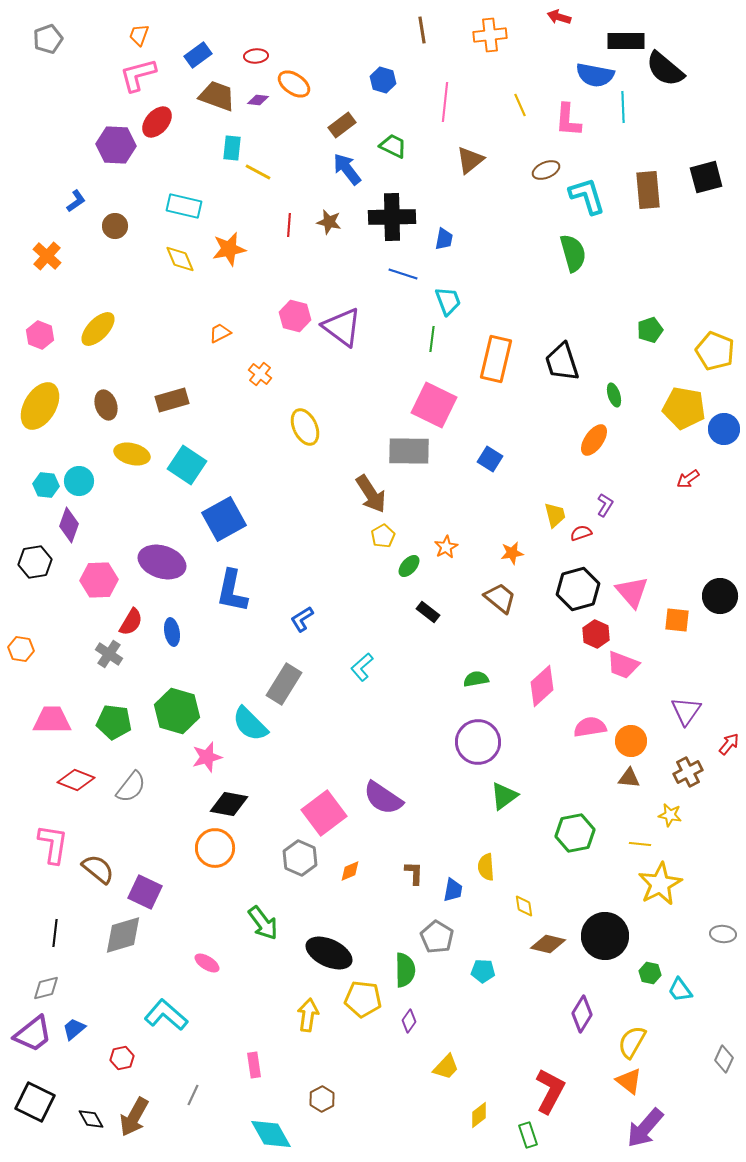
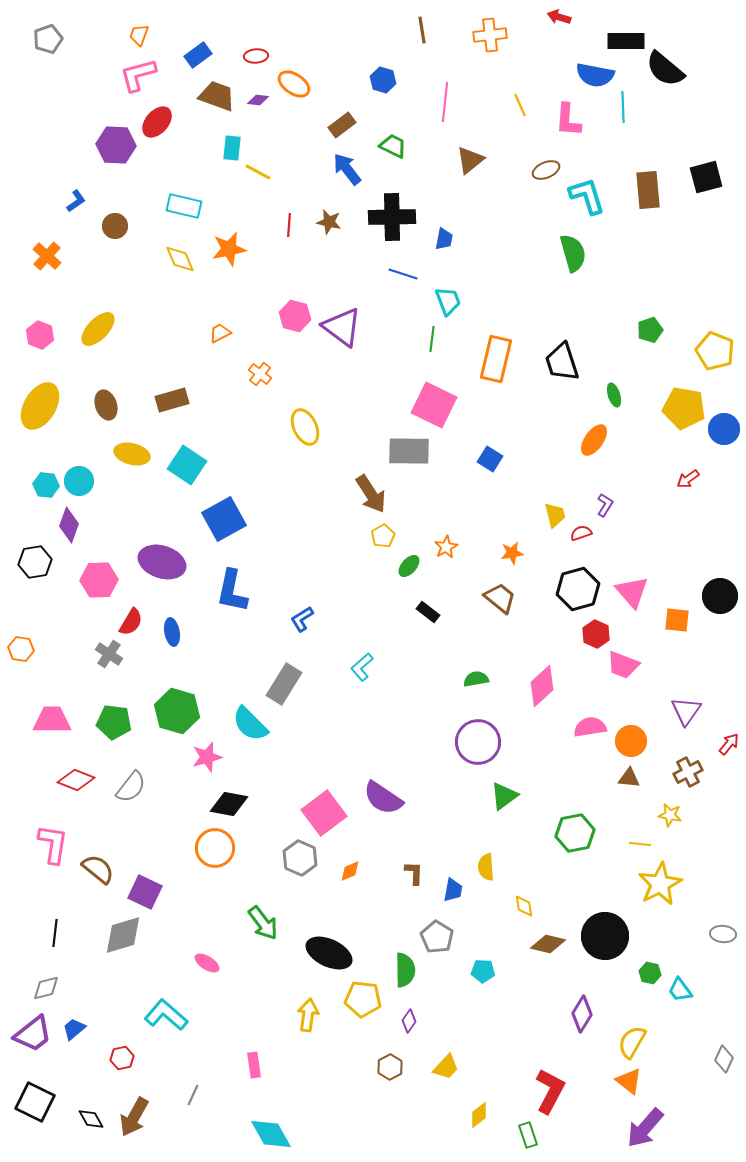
brown hexagon at (322, 1099): moved 68 px right, 32 px up
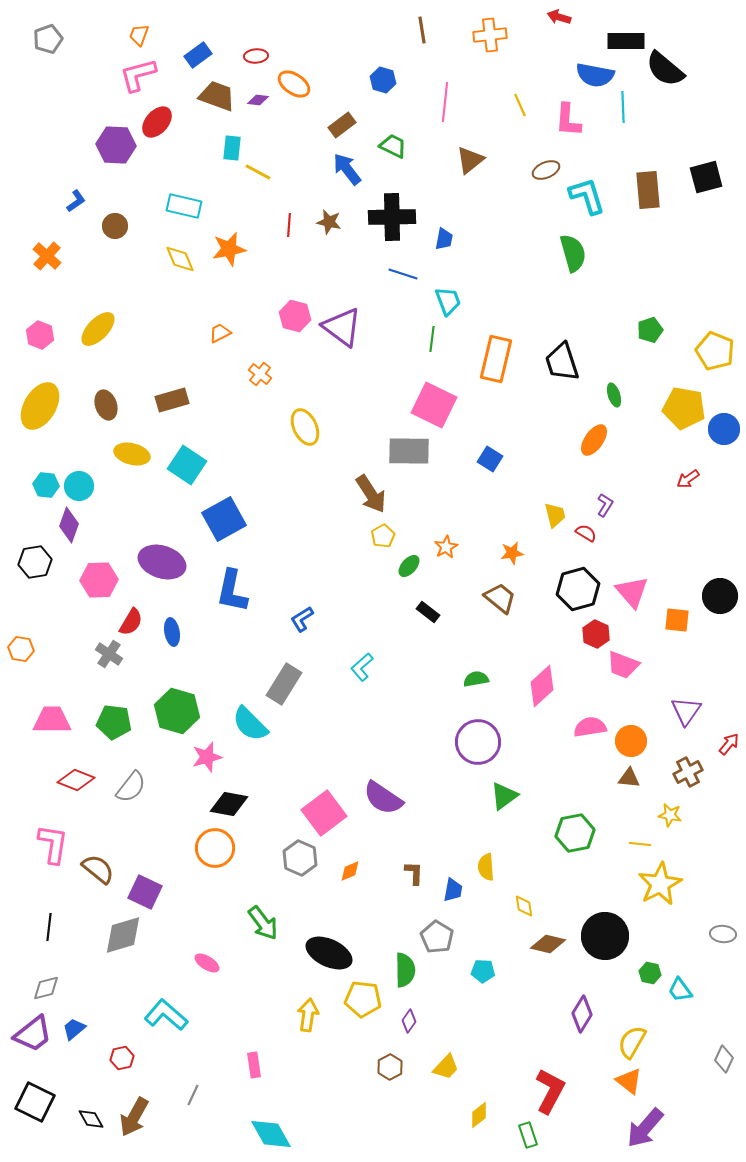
cyan circle at (79, 481): moved 5 px down
red semicircle at (581, 533): moved 5 px right; rotated 50 degrees clockwise
black line at (55, 933): moved 6 px left, 6 px up
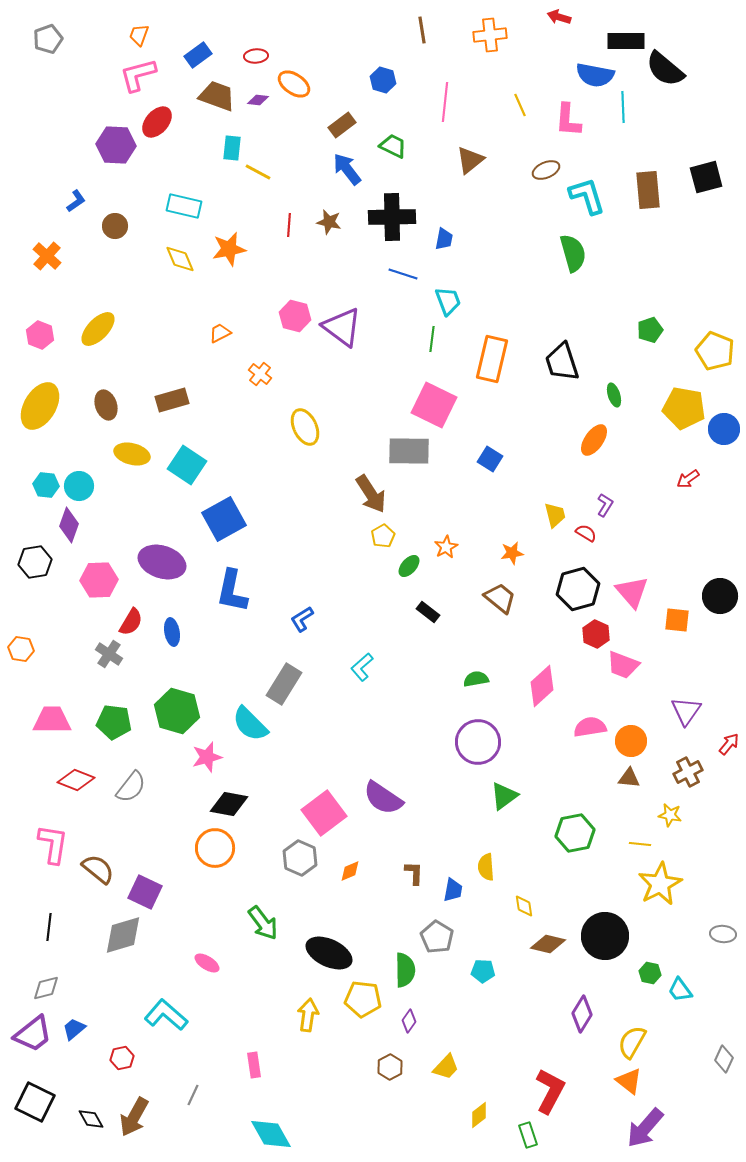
orange rectangle at (496, 359): moved 4 px left
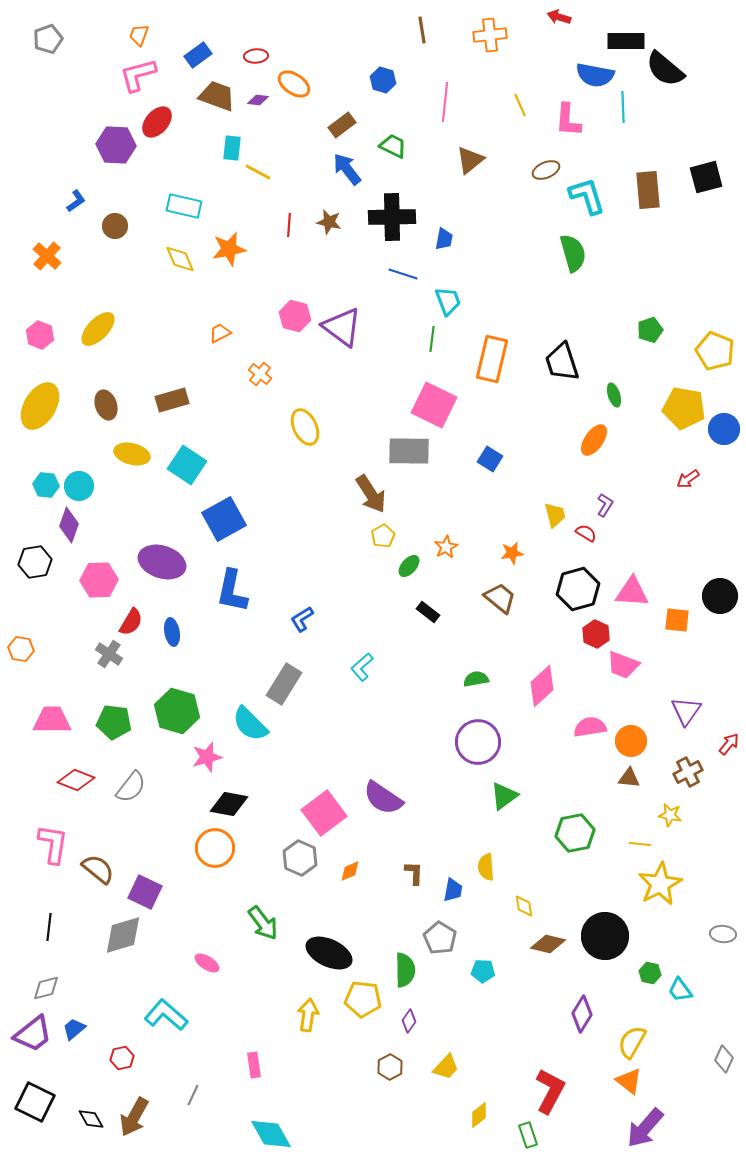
pink triangle at (632, 592): rotated 45 degrees counterclockwise
gray pentagon at (437, 937): moved 3 px right, 1 px down
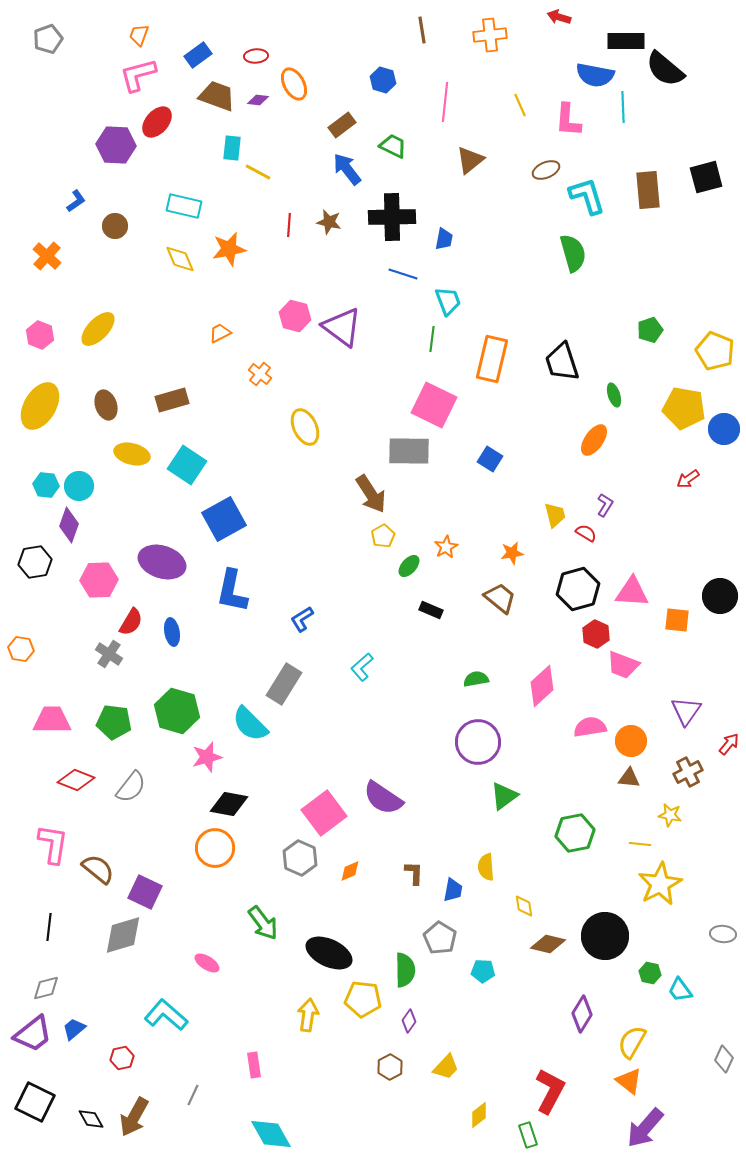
orange ellipse at (294, 84): rotated 28 degrees clockwise
black rectangle at (428, 612): moved 3 px right, 2 px up; rotated 15 degrees counterclockwise
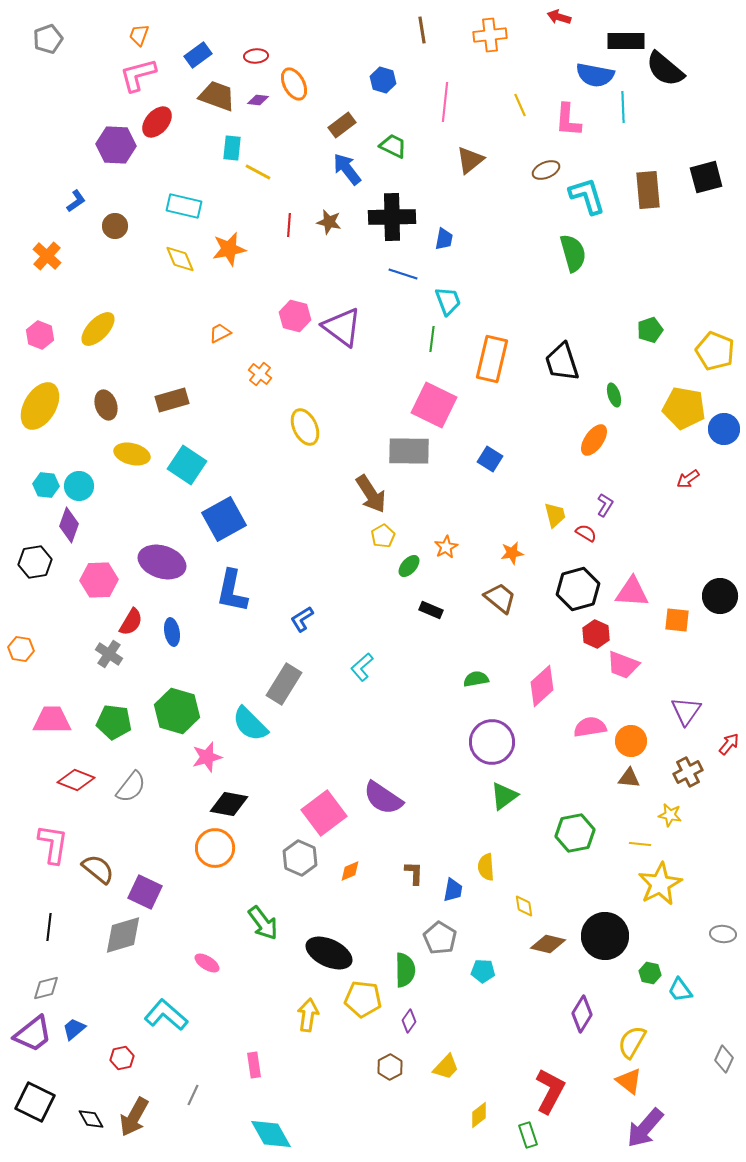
purple circle at (478, 742): moved 14 px right
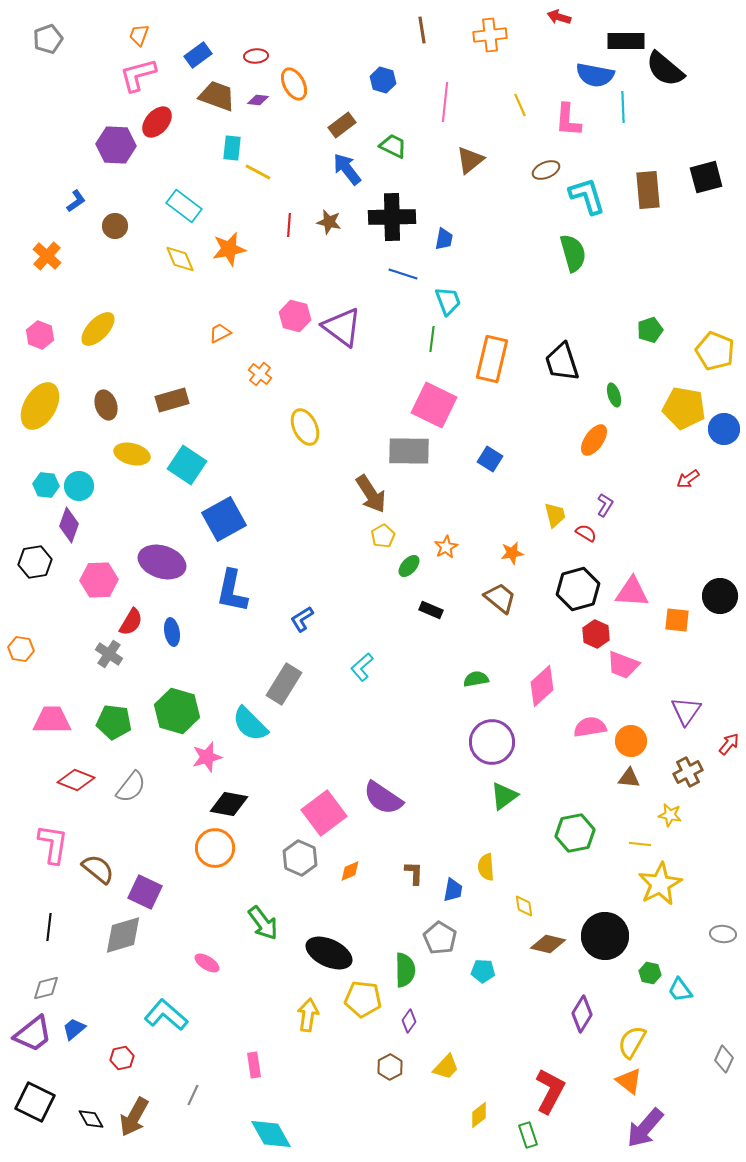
cyan rectangle at (184, 206): rotated 24 degrees clockwise
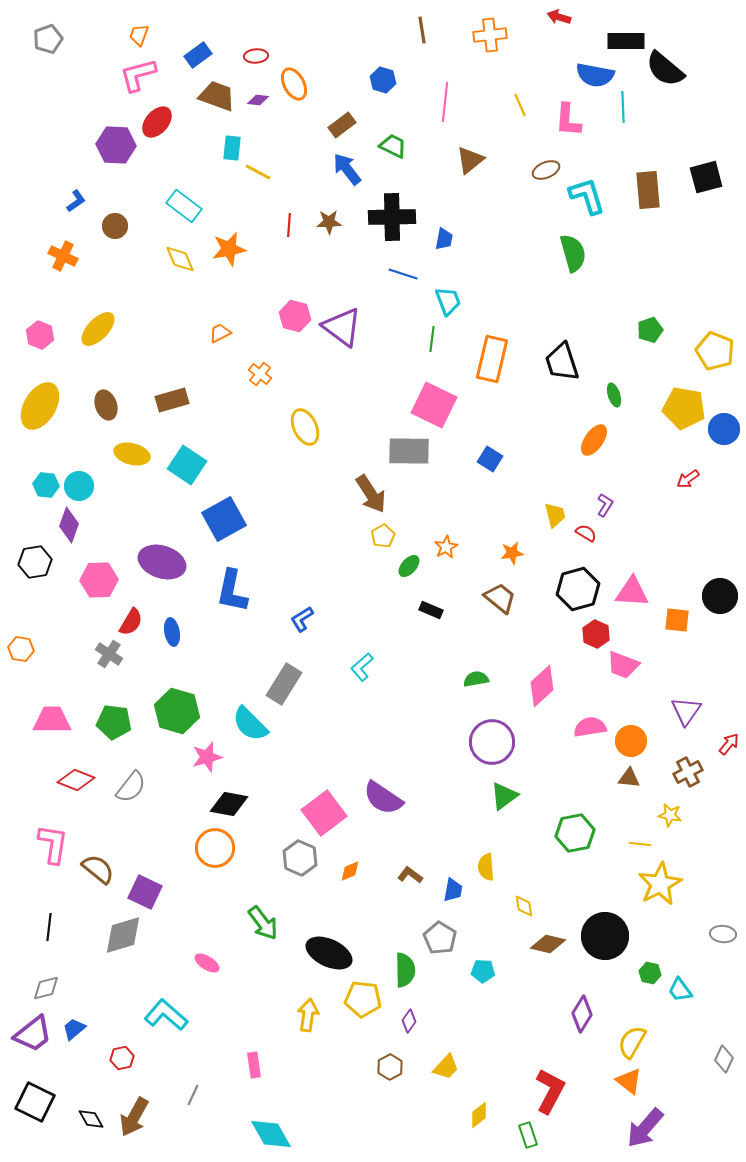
brown star at (329, 222): rotated 15 degrees counterclockwise
orange cross at (47, 256): moved 16 px right; rotated 16 degrees counterclockwise
brown L-shape at (414, 873): moved 4 px left, 2 px down; rotated 55 degrees counterclockwise
